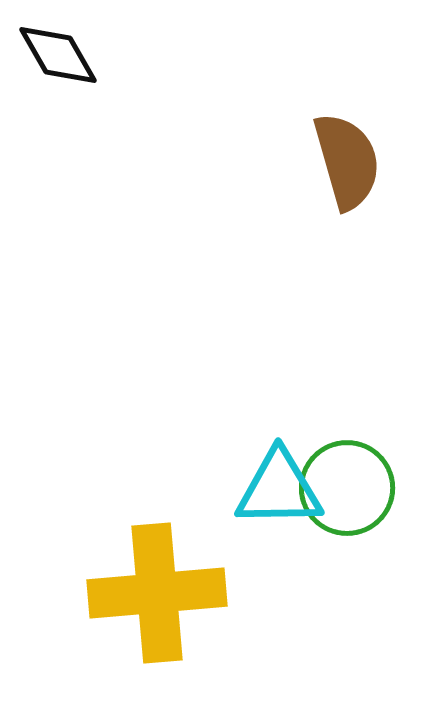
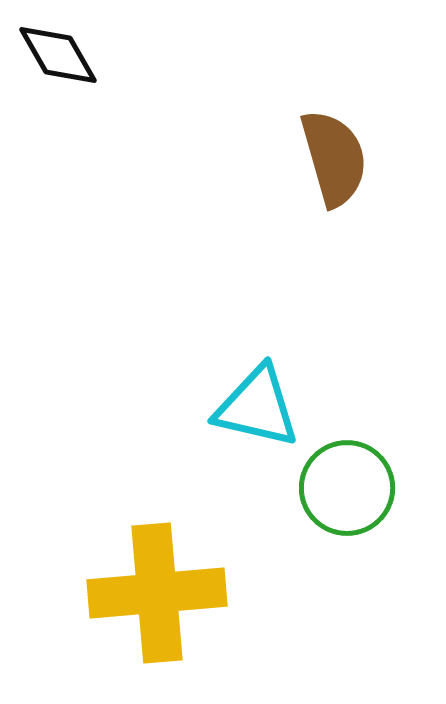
brown semicircle: moved 13 px left, 3 px up
cyan triangle: moved 22 px left, 82 px up; rotated 14 degrees clockwise
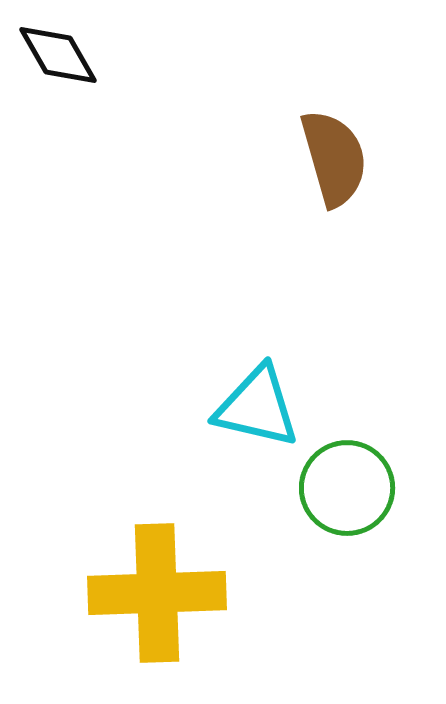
yellow cross: rotated 3 degrees clockwise
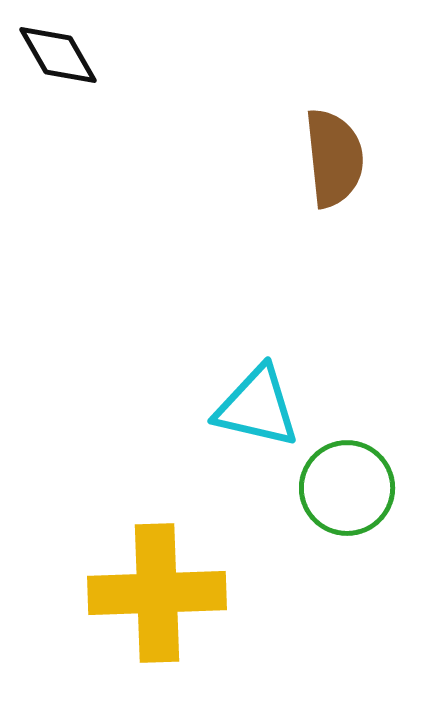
brown semicircle: rotated 10 degrees clockwise
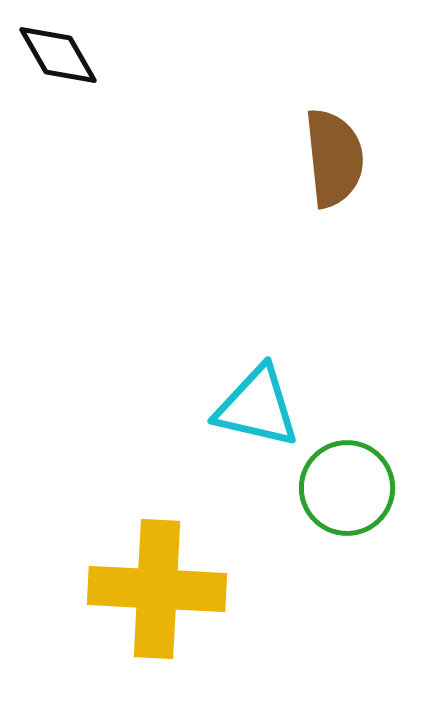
yellow cross: moved 4 px up; rotated 5 degrees clockwise
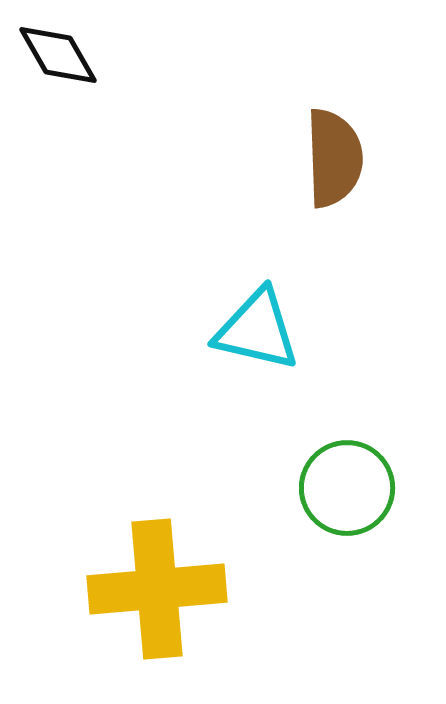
brown semicircle: rotated 4 degrees clockwise
cyan triangle: moved 77 px up
yellow cross: rotated 8 degrees counterclockwise
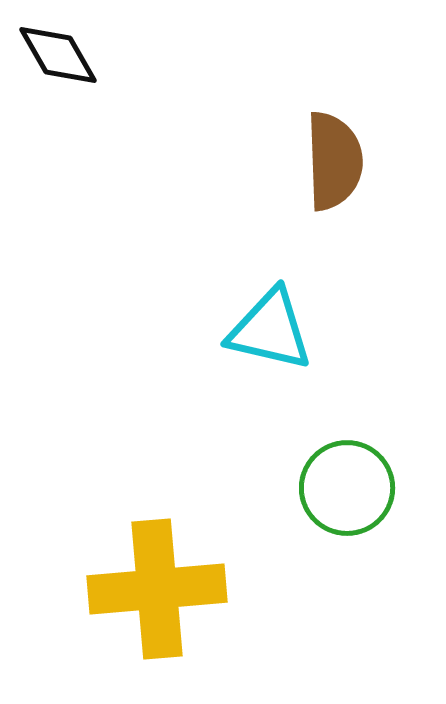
brown semicircle: moved 3 px down
cyan triangle: moved 13 px right
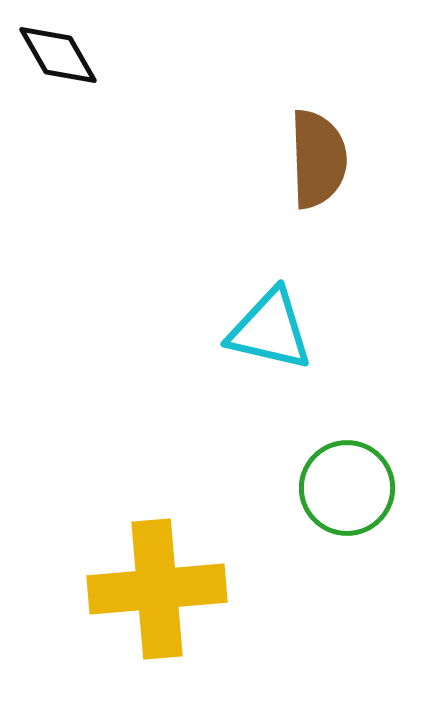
brown semicircle: moved 16 px left, 2 px up
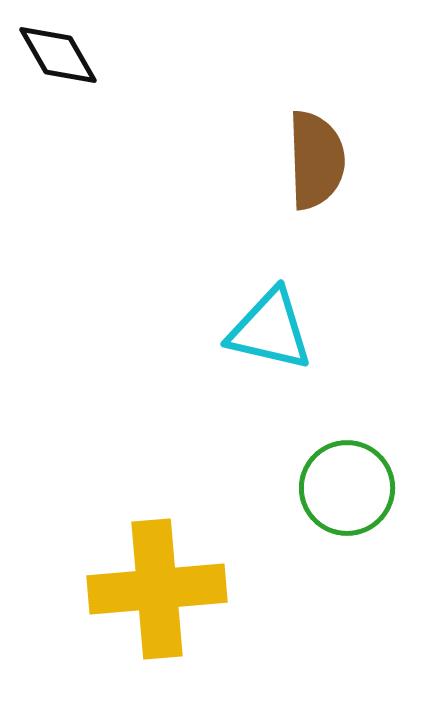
brown semicircle: moved 2 px left, 1 px down
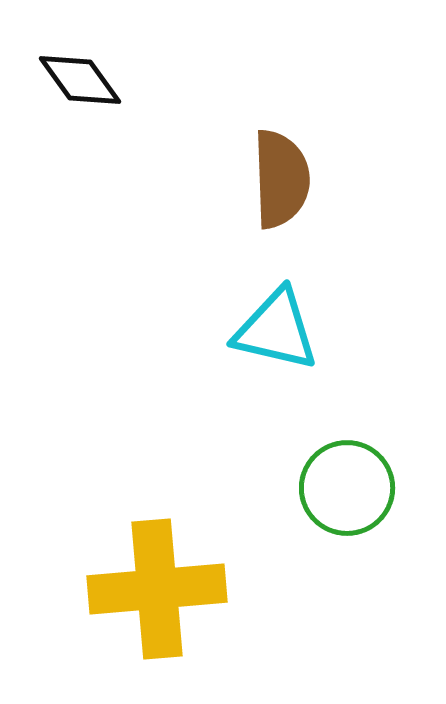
black diamond: moved 22 px right, 25 px down; rotated 6 degrees counterclockwise
brown semicircle: moved 35 px left, 19 px down
cyan triangle: moved 6 px right
